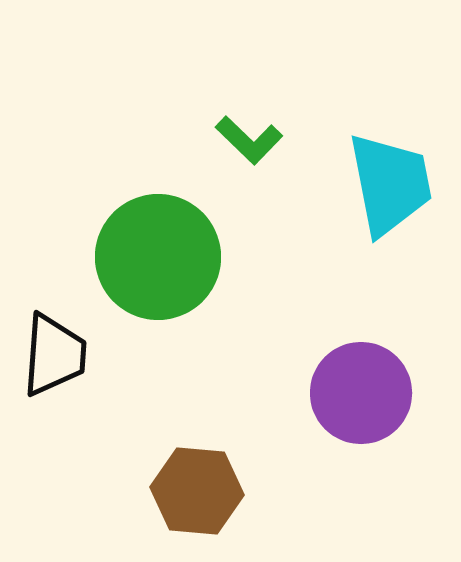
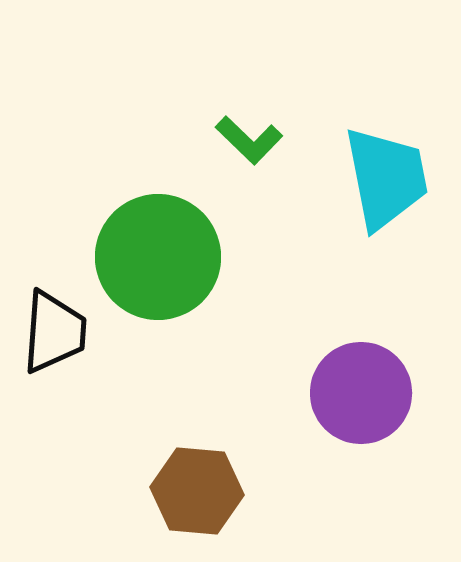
cyan trapezoid: moved 4 px left, 6 px up
black trapezoid: moved 23 px up
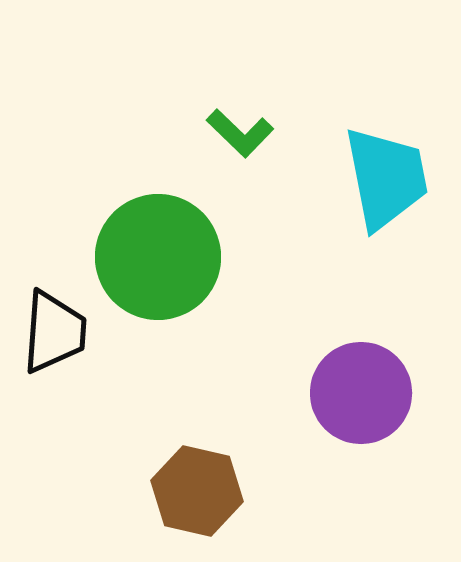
green L-shape: moved 9 px left, 7 px up
brown hexagon: rotated 8 degrees clockwise
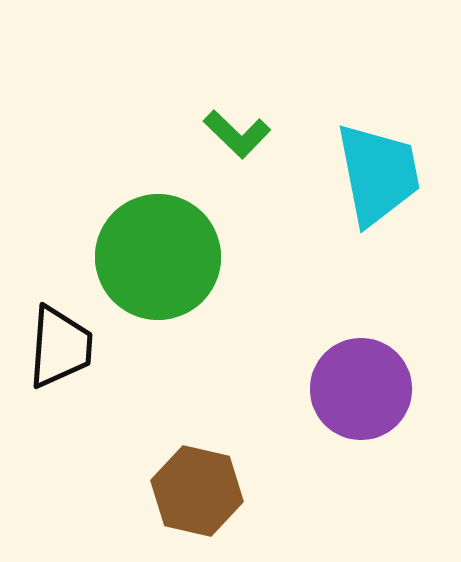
green L-shape: moved 3 px left, 1 px down
cyan trapezoid: moved 8 px left, 4 px up
black trapezoid: moved 6 px right, 15 px down
purple circle: moved 4 px up
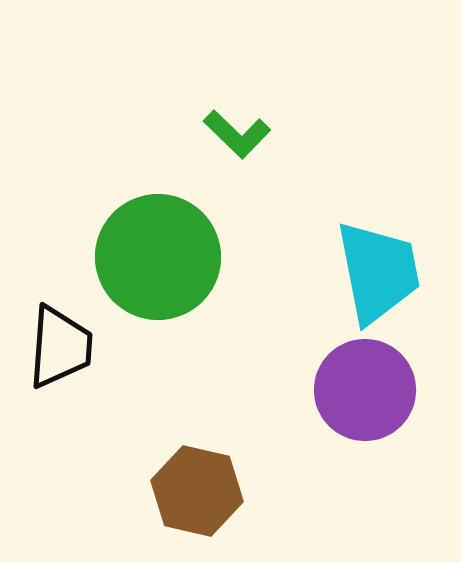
cyan trapezoid: moved 98 px down
purple circle: moved 4 px right, 1 px down
